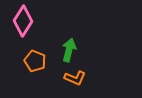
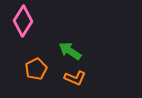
green arrow: moved 1 px right, 1 px down; rotated 70 degrees counterclockwise
orange pentagon: moved 1 px right, 8 px down; rotated 25 degrees clockwise
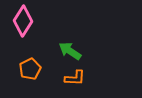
orange pentagon: moved 6 px left
orange L-shape: rotated 20 degrees counterclockwise
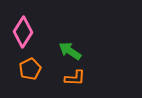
pink diamond: moved 11 px down
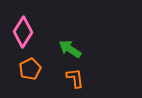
green arrow: moved 2 px up
orange L-shape: rotated 100 degrees counterclockwise
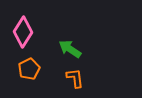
orange pentagon: moved 1 px left
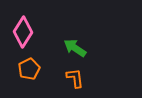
green arrow: moved 5 px right, 1 px up
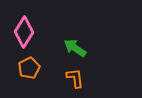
pink diamond: moved 1 px right
orange pentagon: moved 1 px up
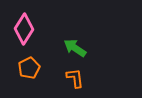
pink diamond: moved 3 px up
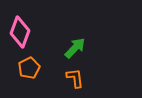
pink diamond: moved 4 px left, 3 px down; rotated 12 degrees counterclockwise
green arrow: rotated 100 degrees clockwise
